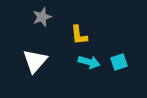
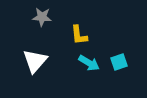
gray star: rotated 24 degrees clockwise
cyan arrow: moved 1 px down; rotated 15 degrees clockwise
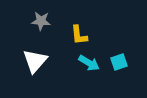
gray star: moved 1 px left, 4 px down
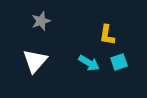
gray star: rotated 24 degrees counterclockwise
yellow L-shape: moved 28 px right; rotated 15 degrees clockwise
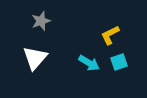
yellow L-shape: moved 3 px right; rotated 55 degrees clockwise
white triangle: moved 3 px up
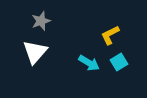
white triangle: moved 6 px up
cyan square: rotated 12 degrees counterclockwise
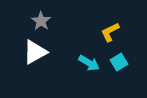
gray star: rotated 18 degrees counterclockwise
yellow L-shape: moved 3 px up
white triangle: rotated 20 degrees clockwise
